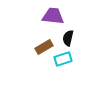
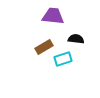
black semicircle: moved 8 px right, 1 px down; rotated 84 degrees clockwise
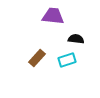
brown rectangle: moved 7 px left, 11 px down; rotated 18 degrees counterclockwise
cyan rectangle: moved 4 px right, 1 px down
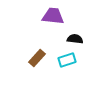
black semicircle: moved 1 px left
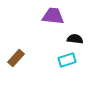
brown rectangle: moved 21 px left
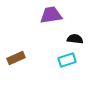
purple trapezoid: moved 2 px left, 1 px up; rotated 15 degrees counterclockwise
brown rectangle: rotated 24 degrees clockwise
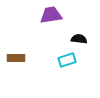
black semicircle: moved 4 px right
brown rectangle: rotated 24 degrees clockwise
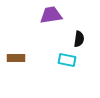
black semicircle: rotated 91 degrees clockwise
cyan rectangle: rotated 30 degrees clockwise
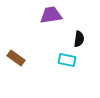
brown rectangle: rotated 36 degrees clockwise
